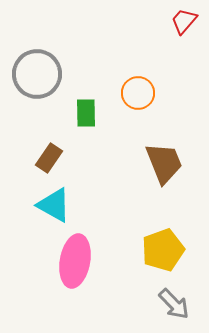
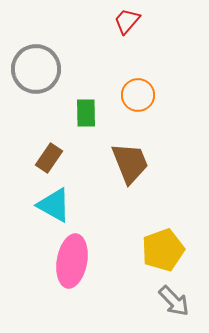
red trapezoid: moved 57 px left
gray circle: moved 1 px left, 5 px up
orange circle: moved 2 px down
brown trapezoid: moved 34 px left
pink ellipse: moved 3 px left
gray arrow: moved 3 px up
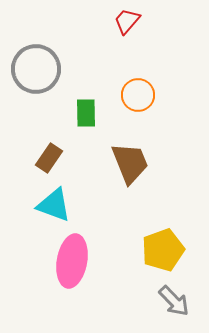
cyan triangle: rotated 9 degrees counterclockwise
